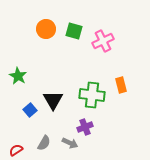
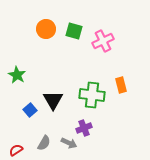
green star: moved 1 px left, 1 px up
purple cross: moved 1 px left, 1 px down
gray arrow: moved 1 px left
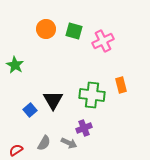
green star: moved 2 px left, 10 px up
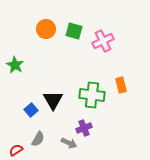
blue square: moved 1 px right
gray semicircle: moved 6 px left, 4 px up
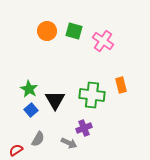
orange circle: moved 1 px right, 2 px down
pink cross: rotated 30 degrees counterclockwise
green star: moved 14 px right, 24 px down
black triangle: moved 2 px right
